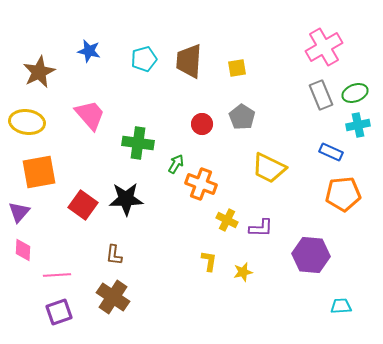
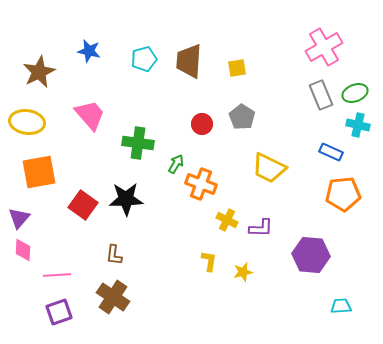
cyan cross: rotated 25 degrees clockwise
purple triangle: moved 6 px down
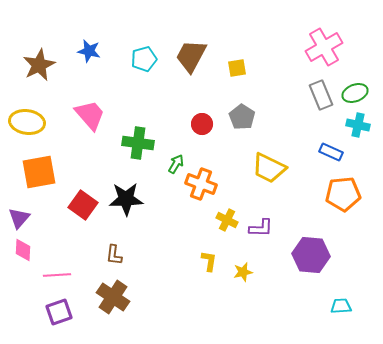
brown trapezoid: moved 2 px right, 5 px up; rotated 24 degrees clockwise
brown star: moved 7 px up
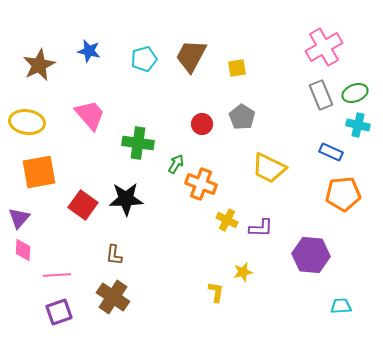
yellow L-shape: moved 7 px right, 31 px down
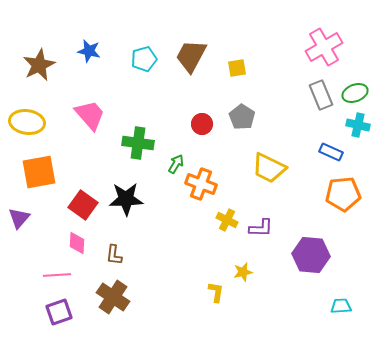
pink diamond: moved 54 px right, 7 px up
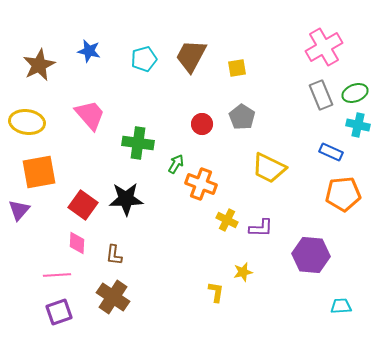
purple triangle: moved 8 px up
